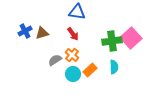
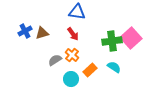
cyan semicircle: rotated 56 degrees counterclockwise
cyan circle: moved 2 px left, 5 px down
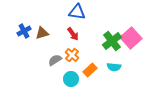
blue cross: moved 1 px left
green cross: rotated 30 degrees counterclockwise
cyan semicircle: rotated 152 degrees clockwise
